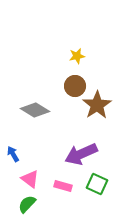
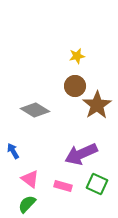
blue arrow: moved 3 px up
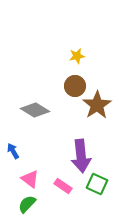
purple arrow: moved 2 px down; rotated 72 degrees counterclockwise
pink rectangle: rotated 18 degrees clockwise
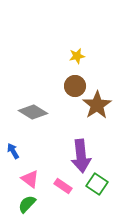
gray diamond: moved 2 px left, 2 px down
green square: rotated 10 degrees clockwise
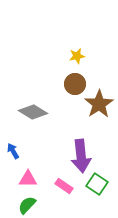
brown circle: moved 2 px up
brown star: moved 2 px right, 1 px up
pink triangle: moved 2 px left; rotated 36 degrees counterclockwise
pink rectangle: moved 1 px right
green semicircle: moved 1 px down
